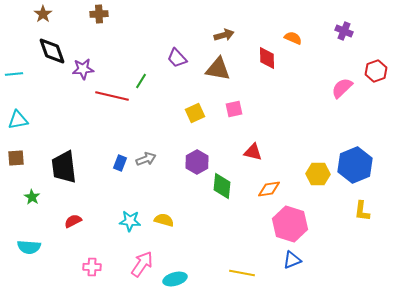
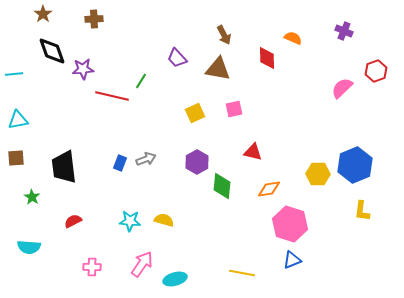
brown cross: moved 5 px left, 5 px down
brown arrow: rotated 78 degrees clockwise
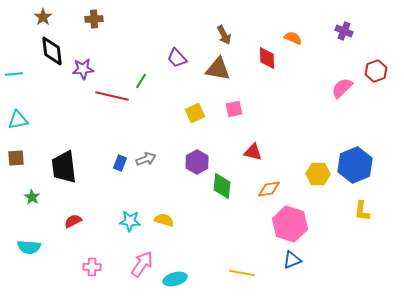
brown star: moved 3 px down
black diamond: rotated 12 degrees clockwise
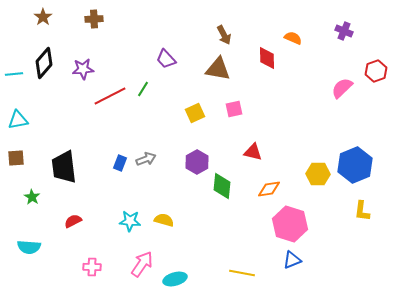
black diamond: moved 8 px left, 12 px down; rotated 48 degrees clockwise
purple trapezoid: moved 11 px left, 1 px down
green line: moved 2 px right, 8 px down
red line: moved 2 px left; rotated 40 degrees counterclockwise
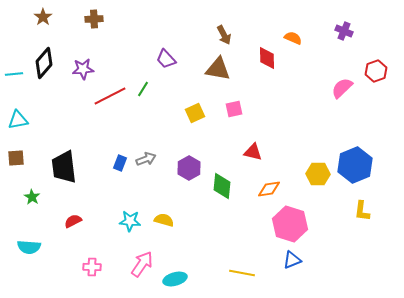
purple hexagon: moved 8 px left, 6 px down
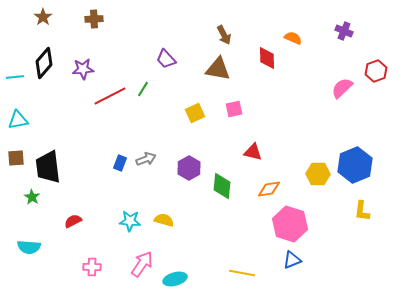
cyan line: moved 1 px right, 3 px down
black trapezoid: moved 16 px left
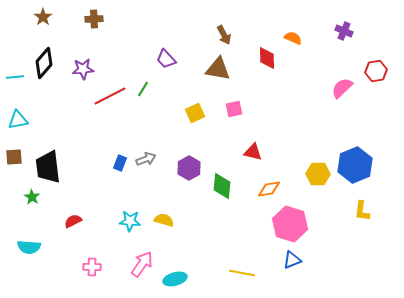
red hexagon: rotated 10 degrees clockwise
brown square: moved 2 px left, 1 px up
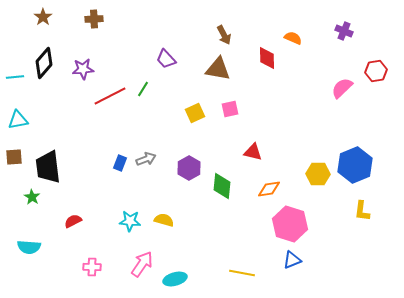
pink square: moved 4 px left
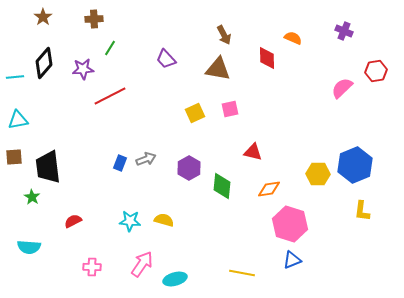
green line: moved 33 px left, 41 px up
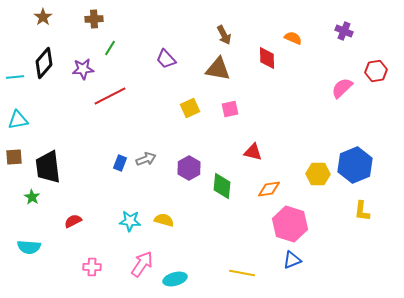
yellow square: moved 5 px left, 5 px up
